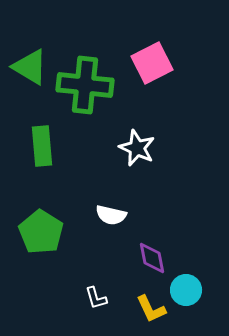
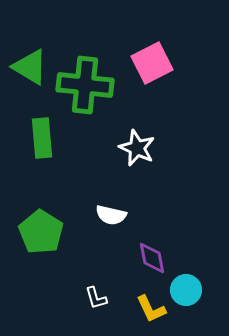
green rectangle: moved 8 px up
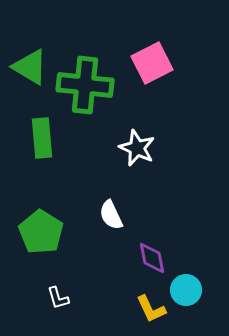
white semicircle: rotated 52 degrees clockwise
white L-shape: moved 38 px left
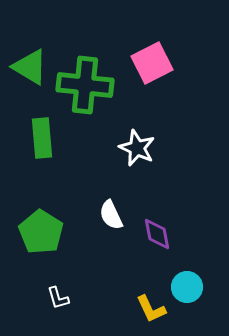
purple diamond: moved 5 px right, 24 px up
cyan circle: moved 1 px right, 3 px up
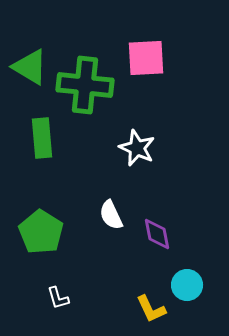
pink square: moved 6 px left, 5 px up; rotated 24 degrees clockwise
cyan circle: moved 2 px up
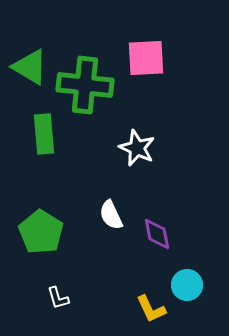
green rectangle: moved 2 px right, 4 px up
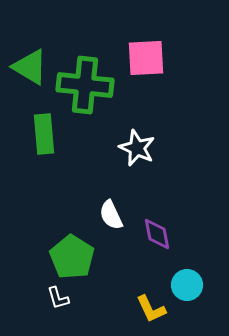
green pentagon: moved 31 px right, 25 px down
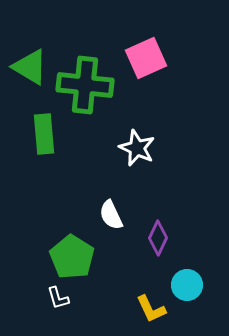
pink square: rotated 21 degrees counterclockwise
purple diamond: moved 1 px right, 4 px down; rotated 36 degrees clockwise
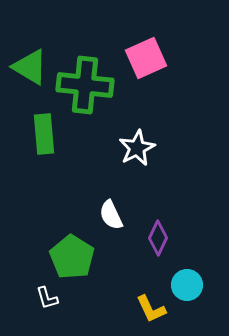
white star: rotated 21 degrees clockwise
white L-shape: moved 11 px left
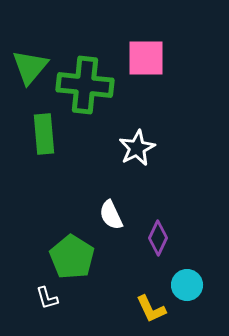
pink square: rotated 24 degrees clockwise
green triangle: rotated 39 degrees clockwise
